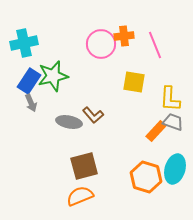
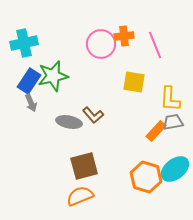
gray trapezoid: rotated 30 degrees counterclockwise
cyan ellipse: rotated 36 degrees clockwise
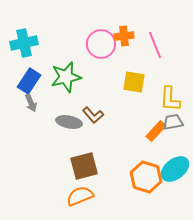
green star: moved 13 px right, 1 px down
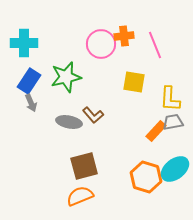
cyan cross: rotated 12 degrees clockwise
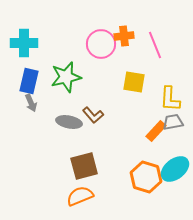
blue rectangle: rotated 20 degrees counterclockwise
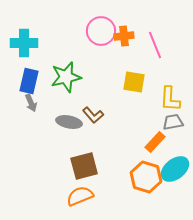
pink circle: moved 13 px up
orange rectangle: moved 1 px left, 11 px down
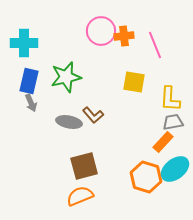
orange rectangle: moved 8 px right
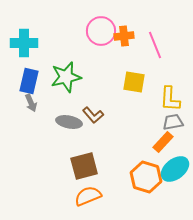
orange semicircle: moved 8 px right
